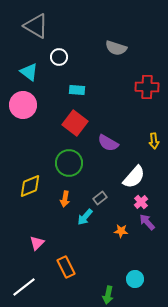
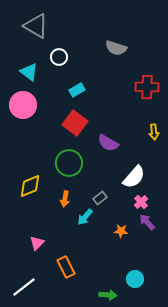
cyan rectangle: rotated 35 degrees counterclockwise
yellow arrow: moved 9 px up
green arrow: rotated 96 degrees counterclockwise
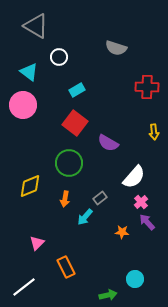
orange star: moved 1 px right, 1 px down
green arrow: rotated 18 degrees counterclockwise
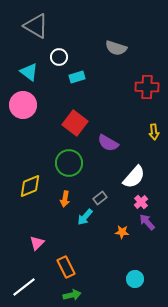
cyan rectangle: moved 13 px up; rotated 14 degrees clockwise
green arrow: moved 36 px left
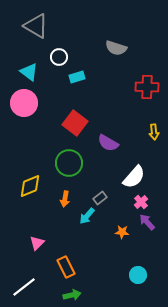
pink circle: moved 1 px right, 2 px up
cyan arrow: moved 2 px right, 1 px up
cyan circle: moved 3 px right, 4 px up
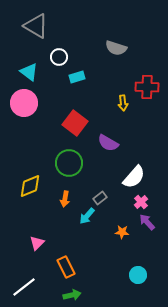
yellow arrow: moved 31 px left, 29 px up
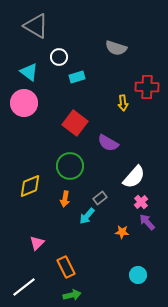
green circle: moved 1 px right, 3 px down
